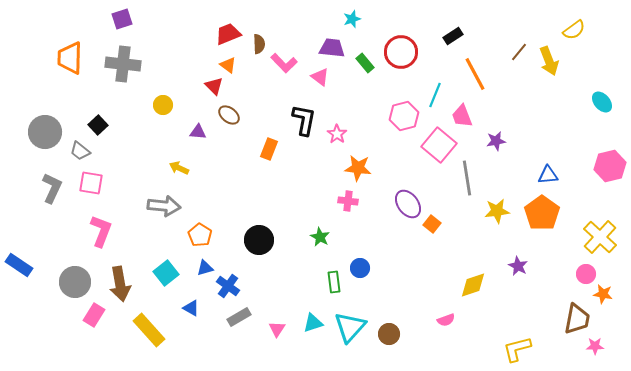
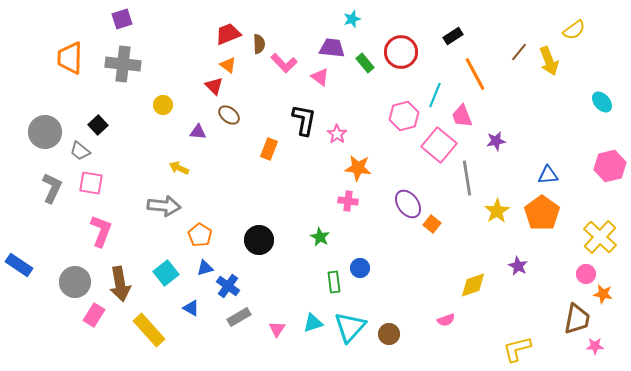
yellow star at (497, 211): rotated 25 degrees counterclockwise
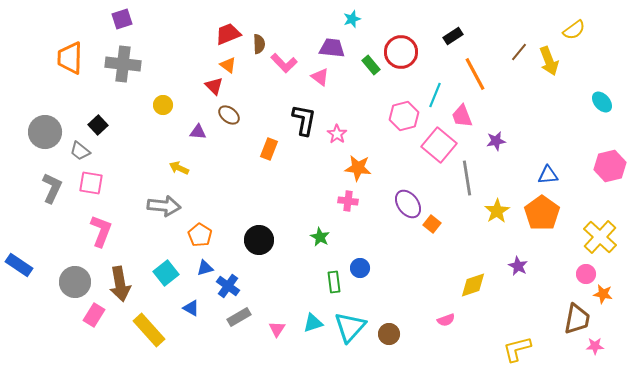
green rectangle at (365, 63): moved 6 px right, 2 px down
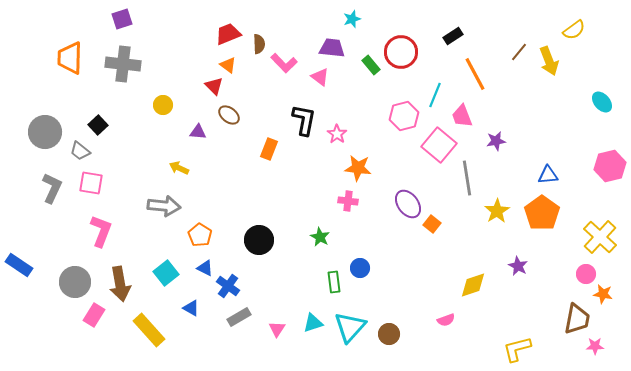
blue triangle at (205, 268): rotated 42 degrees clockwise
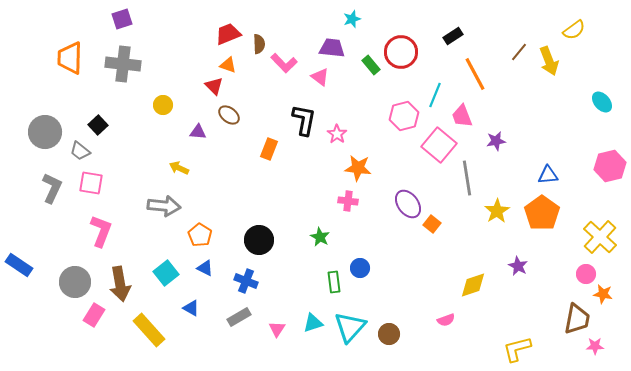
orange triangle at (228, 65): rotated 18 degrees counterclockwise
blue cross at (228, 286): moved 18 px right, 5 px up; rotated 15 degrees counterclockwise
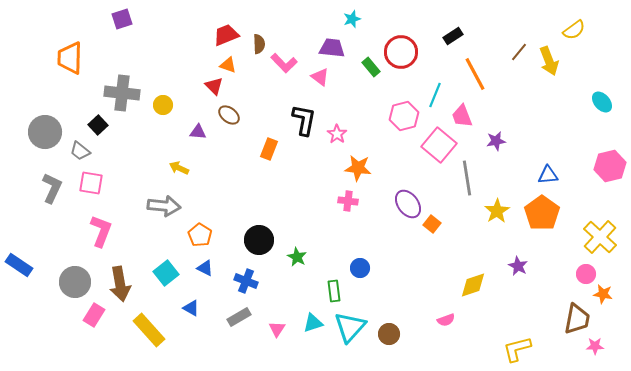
red trapezoid at (228, 34): moved 2 px left, 1 px down
gray cross at (123, 64): moved 1 px left, 29 px down
green rectangle at (371, 65): moved 2 px down
green star at (320, 237): moved 23 px left, 20 px down
green rectangle at (334, 282): moved 9 px down
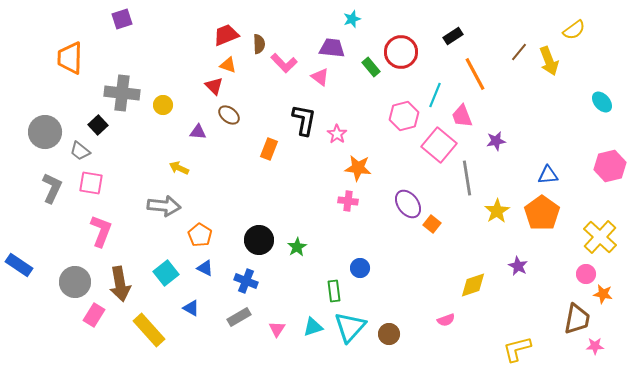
green star at (297, 257): moved 10 px up; rotated 12 degrees clockwise
cyan triangle at (313, 323): moved 4 px down
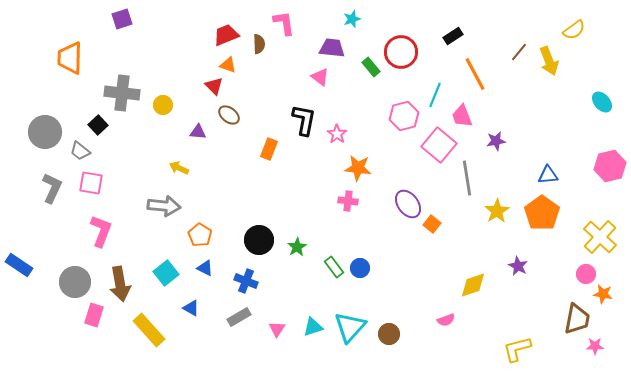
pink L-shape at (284, 63): moved 40 px up; rotated 144 degrees counterclockwise
green rectangle at (334, 291): moved 24 px up; rotated 30 degrees counterclockwise
pink rectangle at (94, 315): rotated 15 degrees counterclockwise
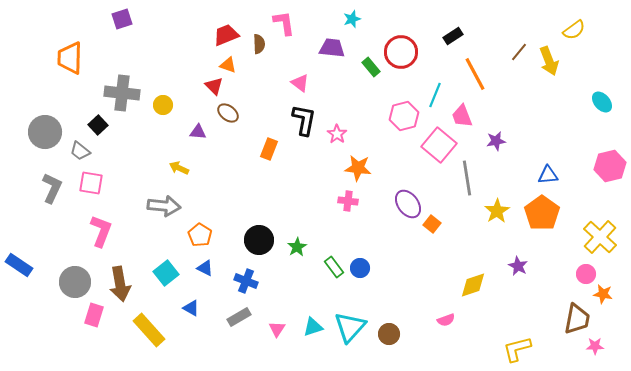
pink triangle at (320, 77): moved 20 px left, 6 px down
brown ellipse at (229, 115): moved 1 px left, 2 px up
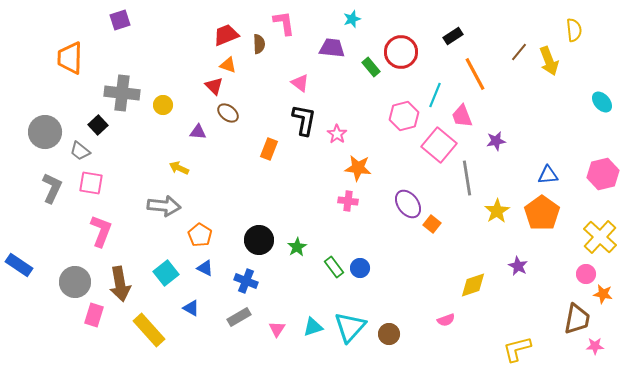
purple square at (122, 19): moved 2 px left, 1 px down
yellow semicircle at (574, 30): rotated 60 degrees counterclockwise
pink hexagon at (610, 166): moved 7 px left, 8 px down
